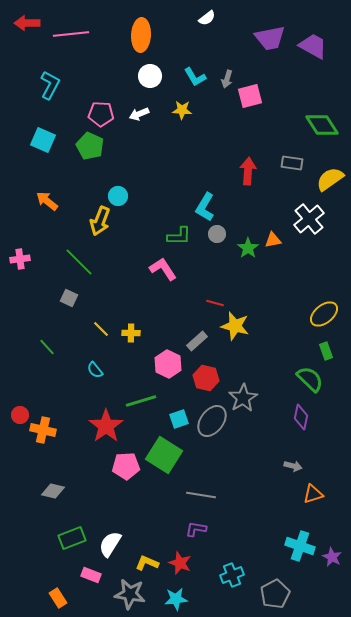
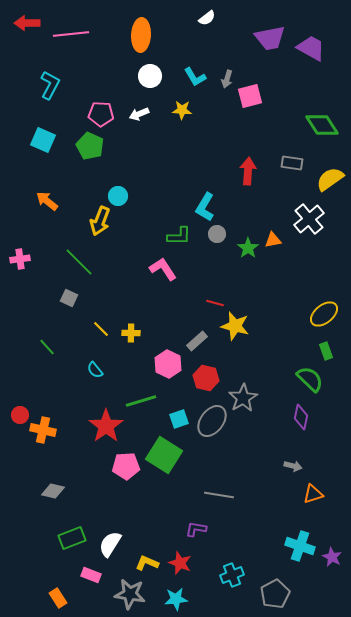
purple trapezoid at (313, 46): moved 2 px left, 2 px down
gray line at (201, 495): moved 18 px right
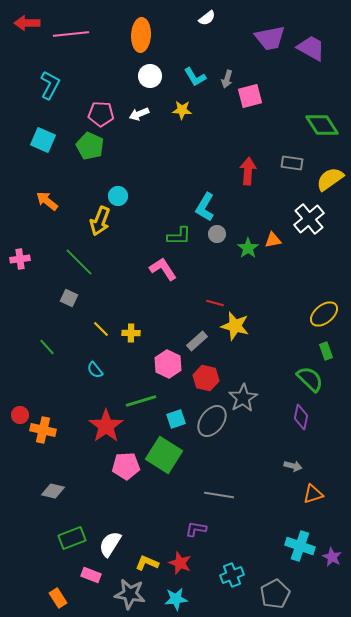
cyan square at (179, 419): moved 3 px left
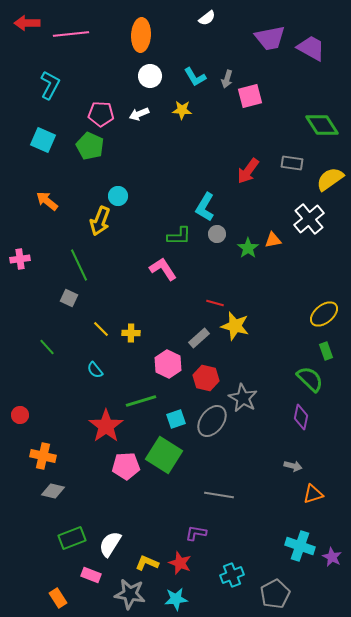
red arrow at (248, 171): rotated 148 degrees counterclockwise
green line at (79, 262): moved 3 px down; rotated 20 degrees clockwise
gray rectangle at (197, 341): moved 2 px right, 3 px up
gray star at (243, 398): rotated 12 degrees counterclockwise
orange cross at (43, 430): moved 26 px down
purple L-shape at (196, 529): moved 4 px down
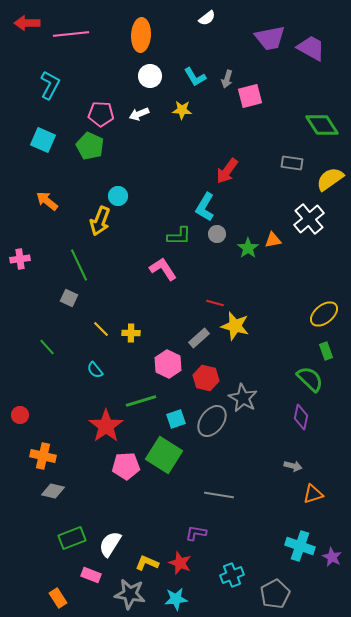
red arrow at (248, 171): moved 21 px left
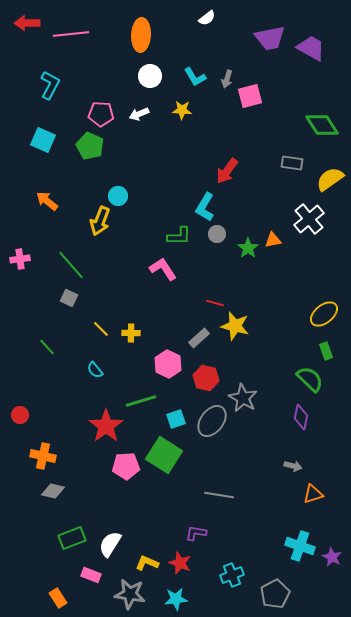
green line at (79, 265): moved 8 px left; rotated 16 degrees counterclockwise
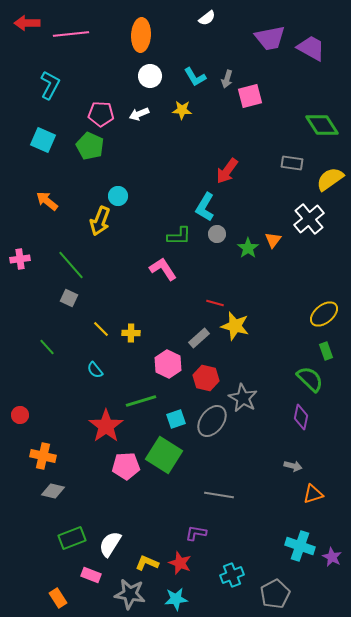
orange triangle at (273, 240): rotated 42 degrees counterclockwise
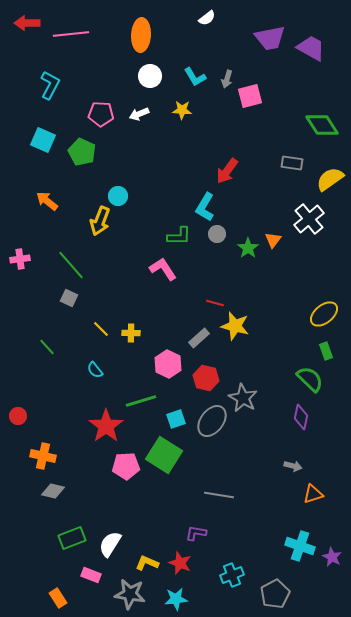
green pentagon at (90, 146): moved 8 px left, 6 px down
red circle at (20, 415): moved 2 px left, 1 px down
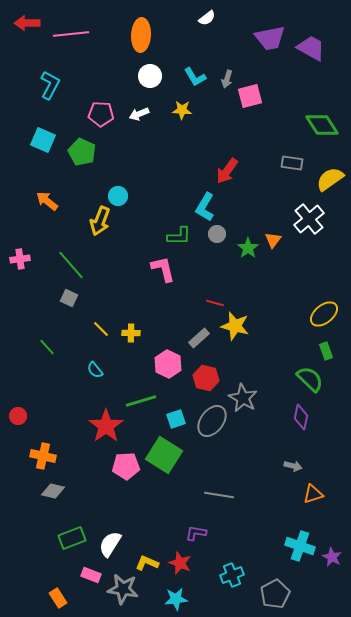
pink L-shape at (163, 269): rotated 20 degrees clockwise
gray star at (130, 594): moved 7 px left, 5 px up
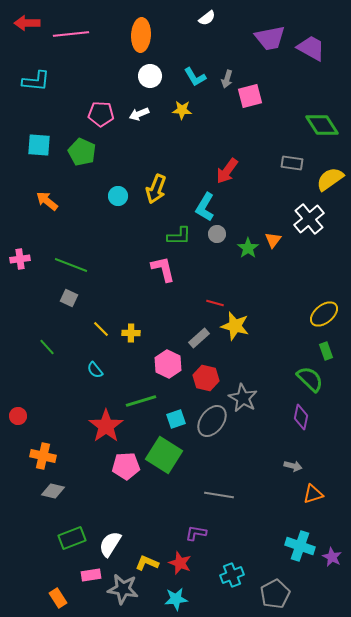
cyan L-shape at (50, 85): moved 14 px left, 4 px up; rotated 68 degrees clockwise
cyan square at (43, 140): moved 4 px left, 5 px down; rotated 20 degrees counterclockwise
yellow arrow at (100, 221): moved 56 px right, 32 px up
green line at (71, 265): rotated 28 degrees counterclockwise
pink rectangle at (91, 575): rotated 30 degrees counterclockwise
